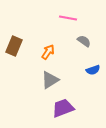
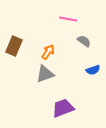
pink line: moved 1 px down
gray triangle: moved 5 px left, 6 px up; rotated 12 degrees clockwise
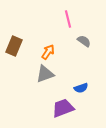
pink line: rotated 66 degrees clockwise
blue semicircle: moved 12 px left, 18 px down
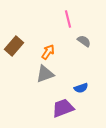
brown rectangle: rotated 18 degrees clockwise
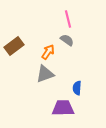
gray semicircle: moved 17 px left, 1 px up
brown rectangle: rotated 12 degrees clockwise
blue semicircle: moved 4 px left; rotated 112 degrees clockwise
purple trapezoid: rotated 20 degrees clockwise
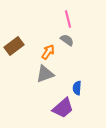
purple trapezoid: rotated 140 degrees clockwise
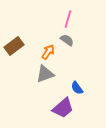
pink line: rotated 30 degrees clockwise
blue semicircle: rotated 40 degrees counterclockwise
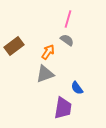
purple trapezoid: rotated 40 degrees counterclockwise
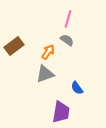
purple trapezoid: moved 2 px left, 4 px down
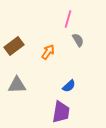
gray semicircle: moved 11 px right; rotated 24 degrees clockwise
gray triangle: moved 28 px left, 11 px down; rotated 18 degrees clockwise
blue semicircle: moved 8 px left, 2 px up; rotated 96 degrees counterclockwise
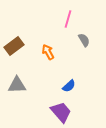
gray semicircle: moved 6 px right
orange arrow: rotated 63 degrees counterclockwise
purple trapezoid: rotated 50 degrees counterclockwise
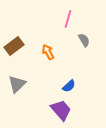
gray triangle: moved 1 px up; rotated 42 degrees counterclockwise
purple trapezoid: moved 2 px up
